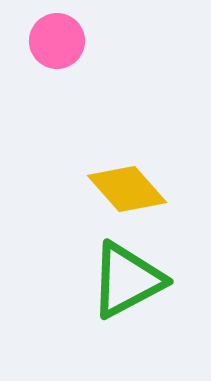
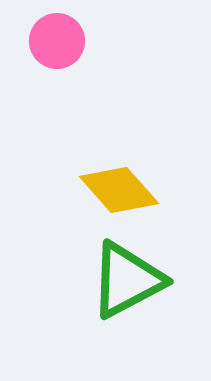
yellow diamond: moved 8 px left, 1 px down
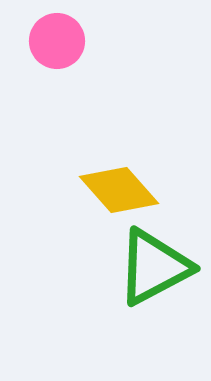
green triangle: moved 27 px right, 13 px up
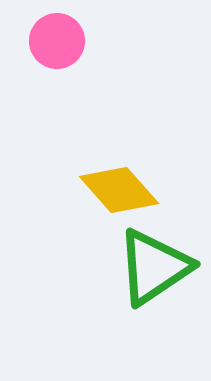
green triangle: rotated 6 degrees counterclockwise
